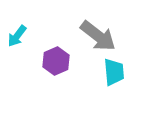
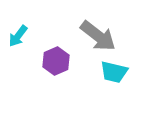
cyan arrow: moved 1 px right
cyan trapezoid: rotated 108 degrees clockwise
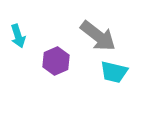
cyan arrow: rotated 55 degrees counterclockwise
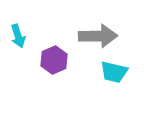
gray arrow: rotated 39 degrees counterclockwise
purple hexagon: moved 2 px left, 1 px up
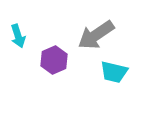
gray arrow: moved 2 px left, 1 px up; rotated 147 degrees clockwise
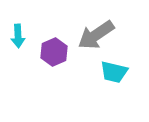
cyan arrow: rotated 15 degrees clockwise
purple hexagon: moved 8 px up
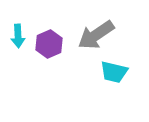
purple hexagon: moved 5 px left, 8 px up
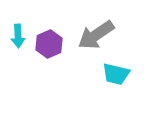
cyan trapezoid: moved 2 px right, 2 px down
